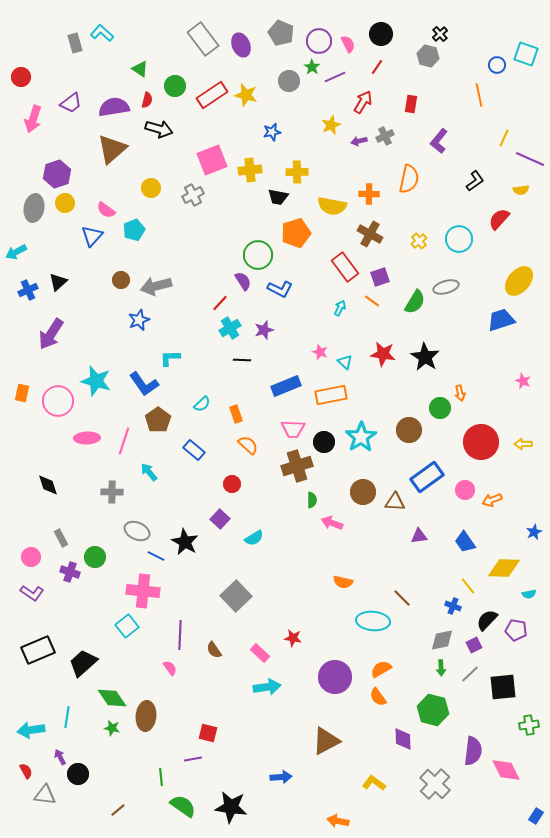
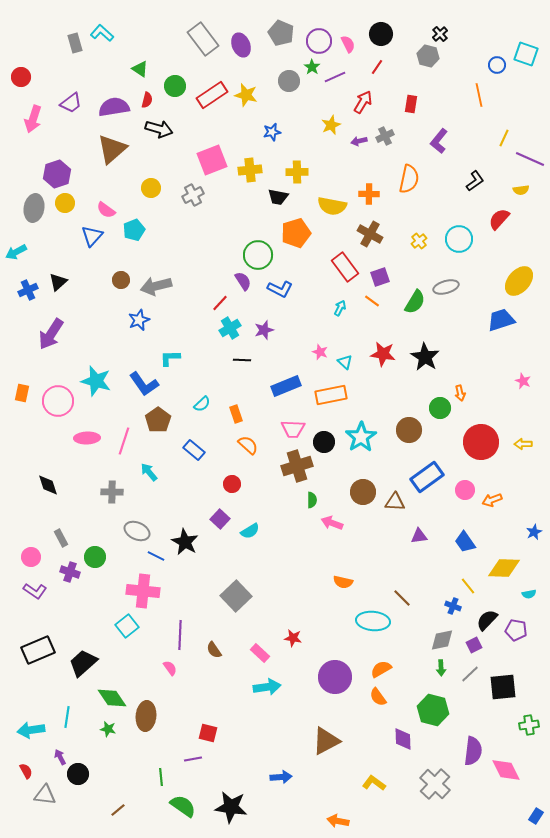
cyan semicircle at (254, 538): moved 4 px left, 7 px up
purple L-shape at (32, 593): moved 3 px right, 2 px up
green star at (112, 728): moved 4 px left, 1 px down
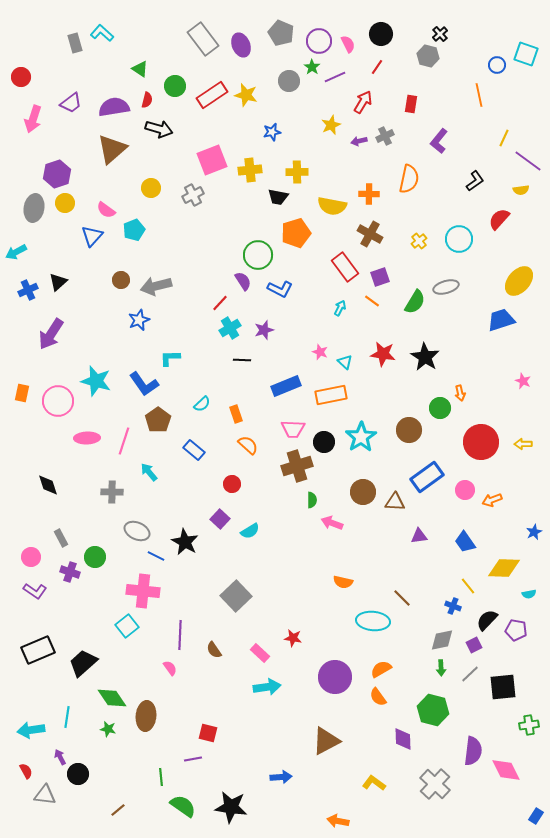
purple line at (530, 159): moved 2 px left, 2 px down; rotated 12 degrees clockwise
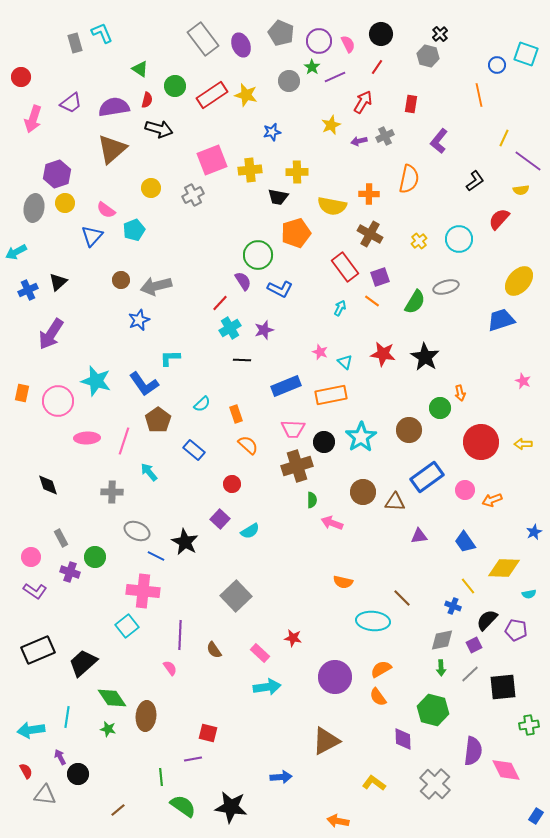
cyan L-shape at (102, 33): rotated 25 degrees clockwise
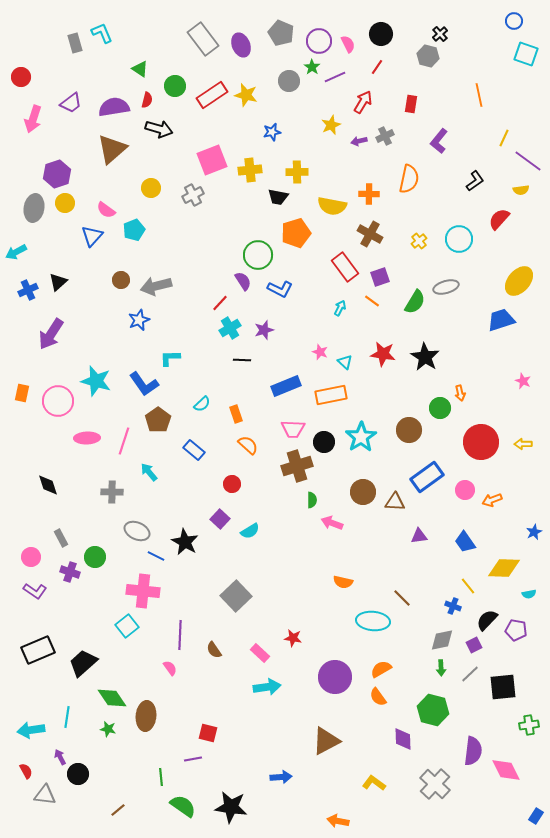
blue circle at (497, 65): moved 17 px right, 44 px up
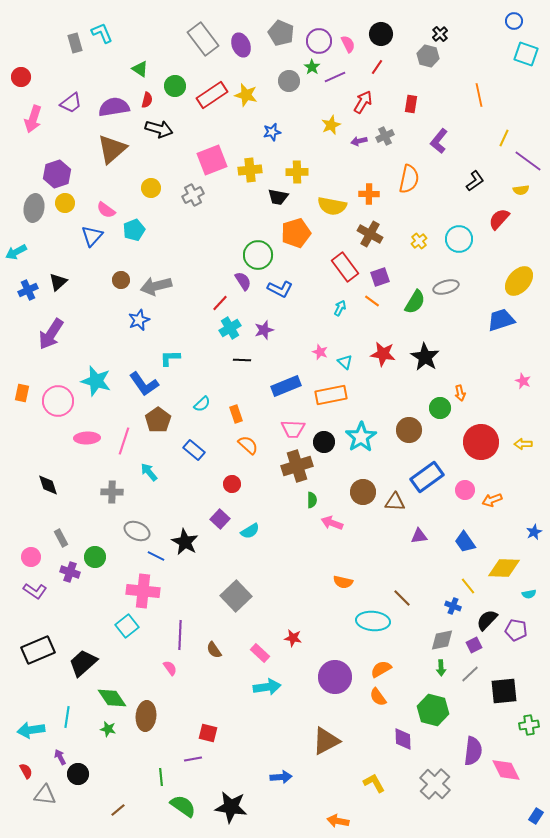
black square at (503, 687): moved 1 px right, 4 px down
yellow L-shape at (374, 783): rotated 25 degrees clockwise
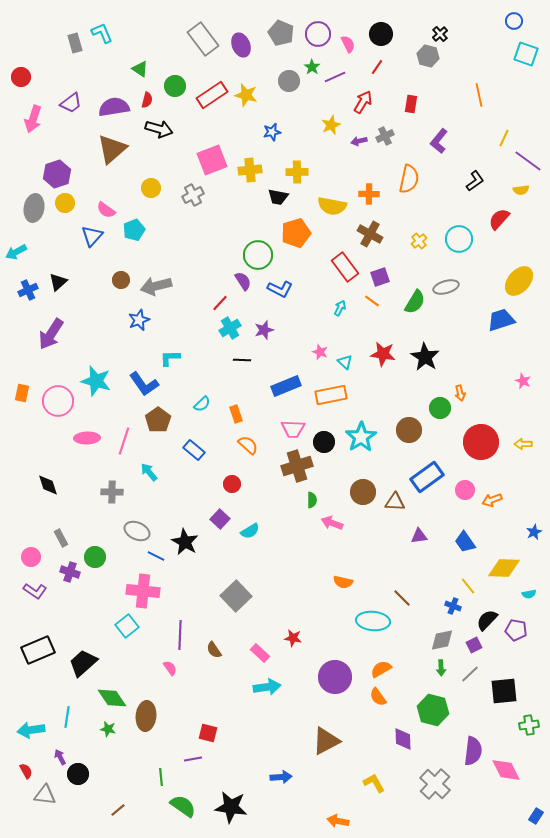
purple circle at (319, 41): moved 1 px left, 7 px up
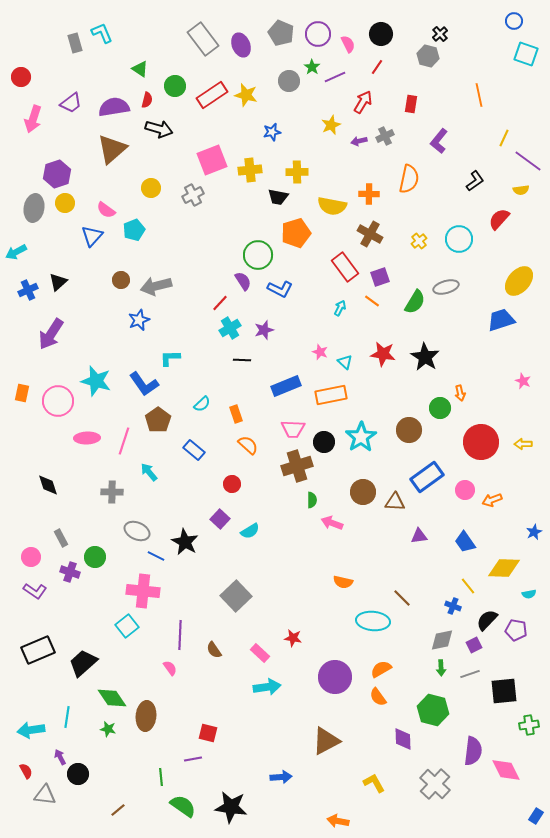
gray line at (470, 674): rotated 24 degrees clockwise
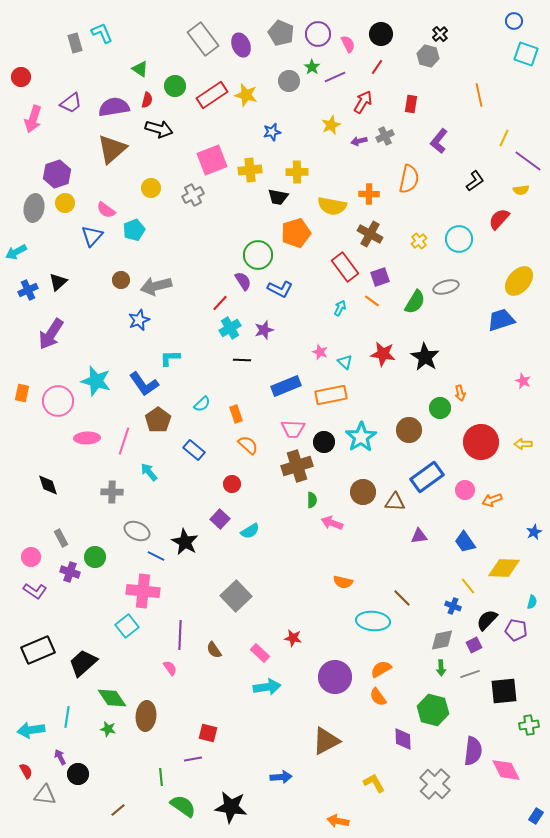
cyan semicircle at (529, 594): moved 3 px right, 8 px down; rotated 64 degrees counterclockwise
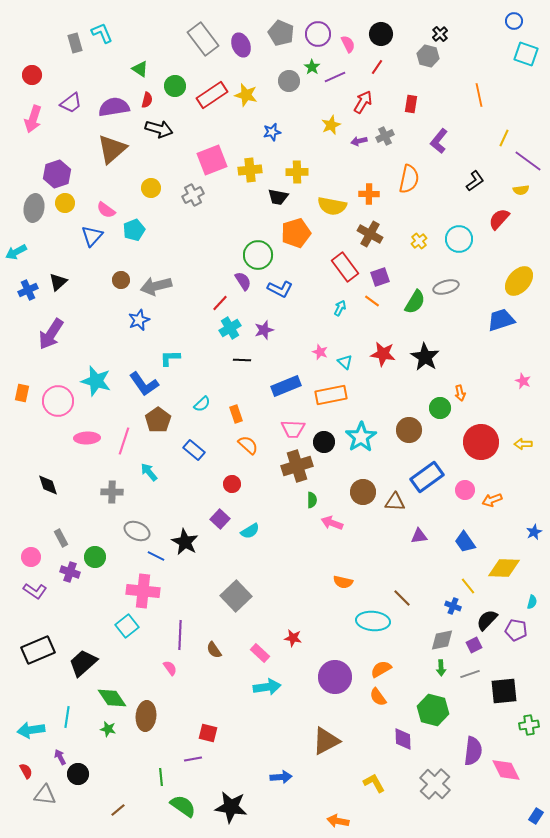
red circle at (21, 77): moved 11 px right, 2 px up
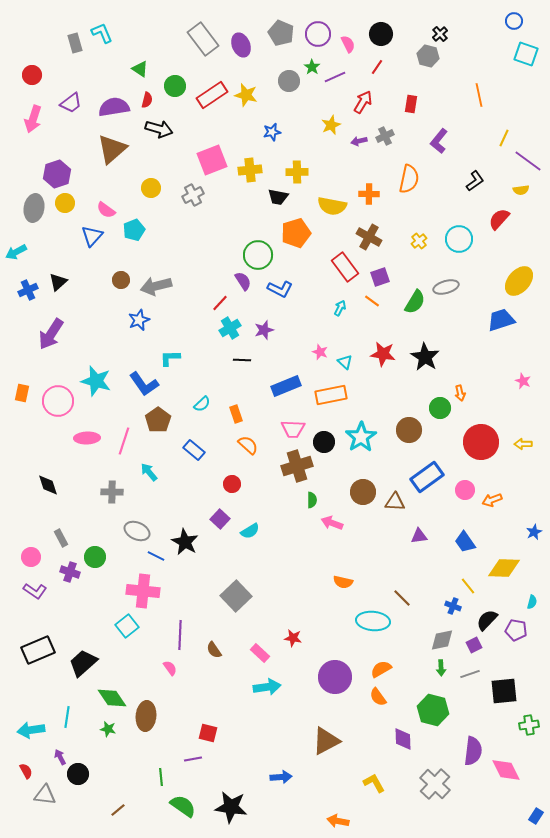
brown cross at (370, 234): moved 1 px left, 3 px down
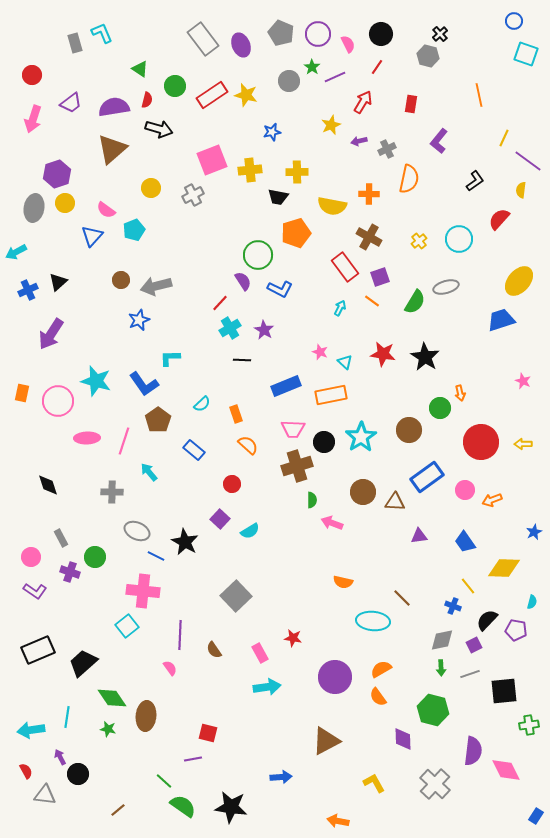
gray cross at (385, 136): moved 2 px right, 13 px down
yellow semicircle at (521, 190): rotated 105 degrees clockwise
purple star at (264, 330): rotated 24 degrees counterclockwise
pink rectangle at (260, 653): rotated 18 degrees clockwise
green line at (161, 777): moved 3 px right, 4 px down; rotated 42 degrees counterclockwise
